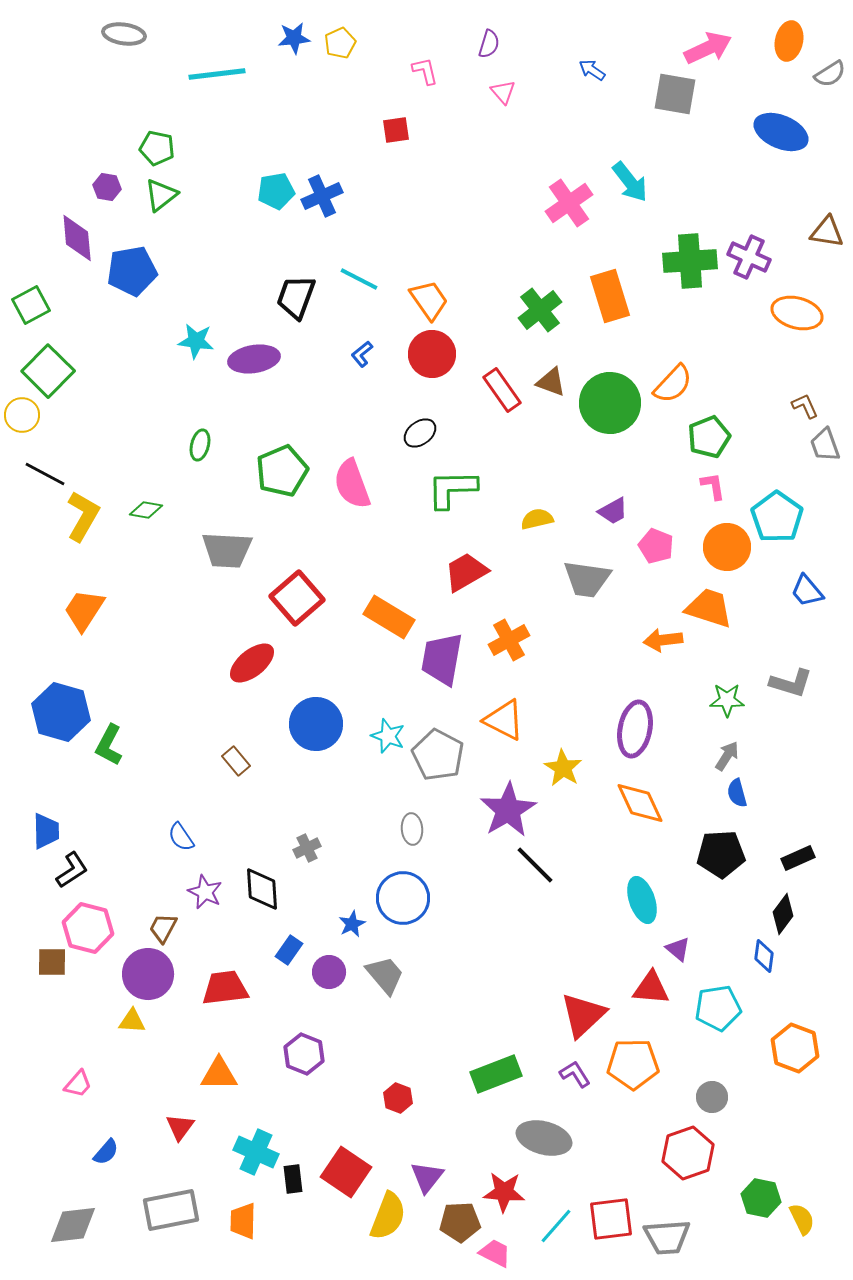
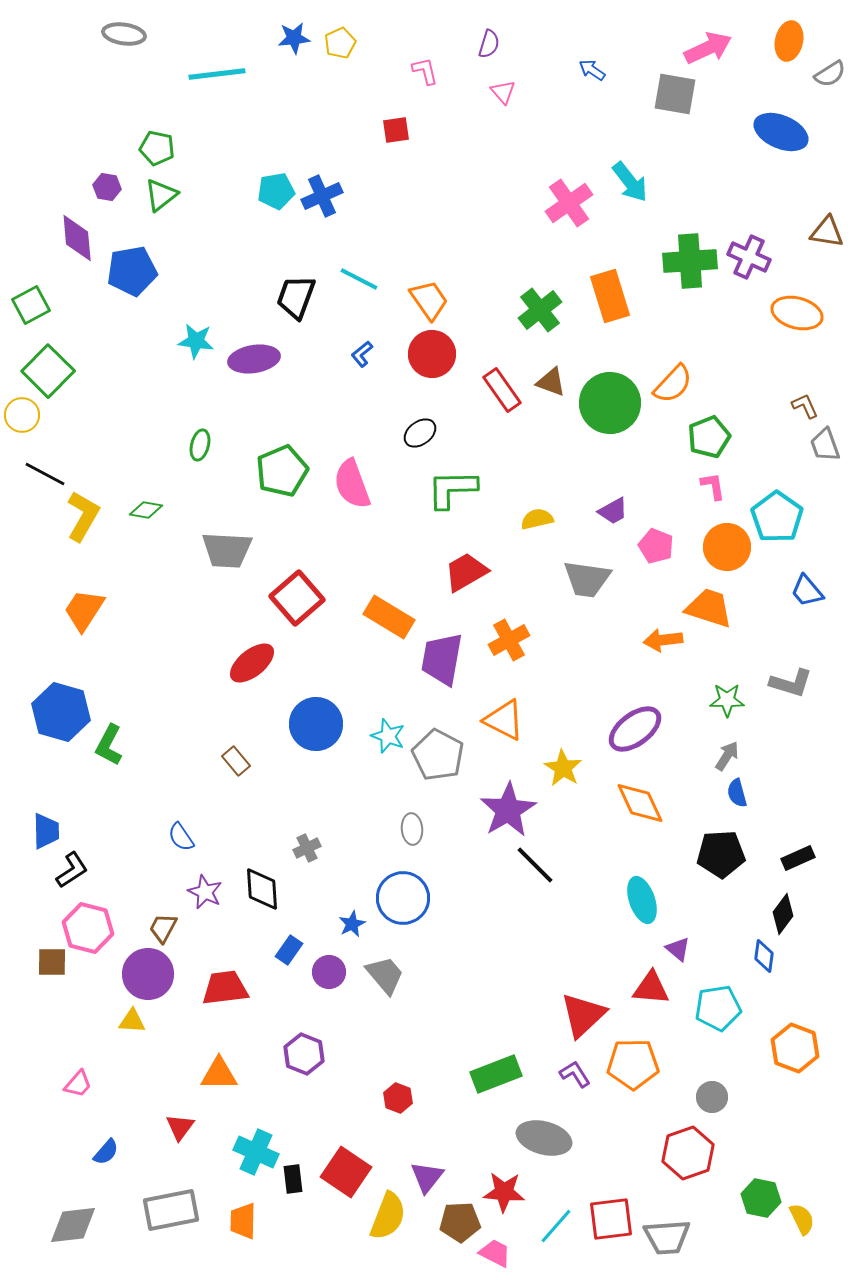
purple ellipse at (635, 729): rotated 42 degrees clockwise
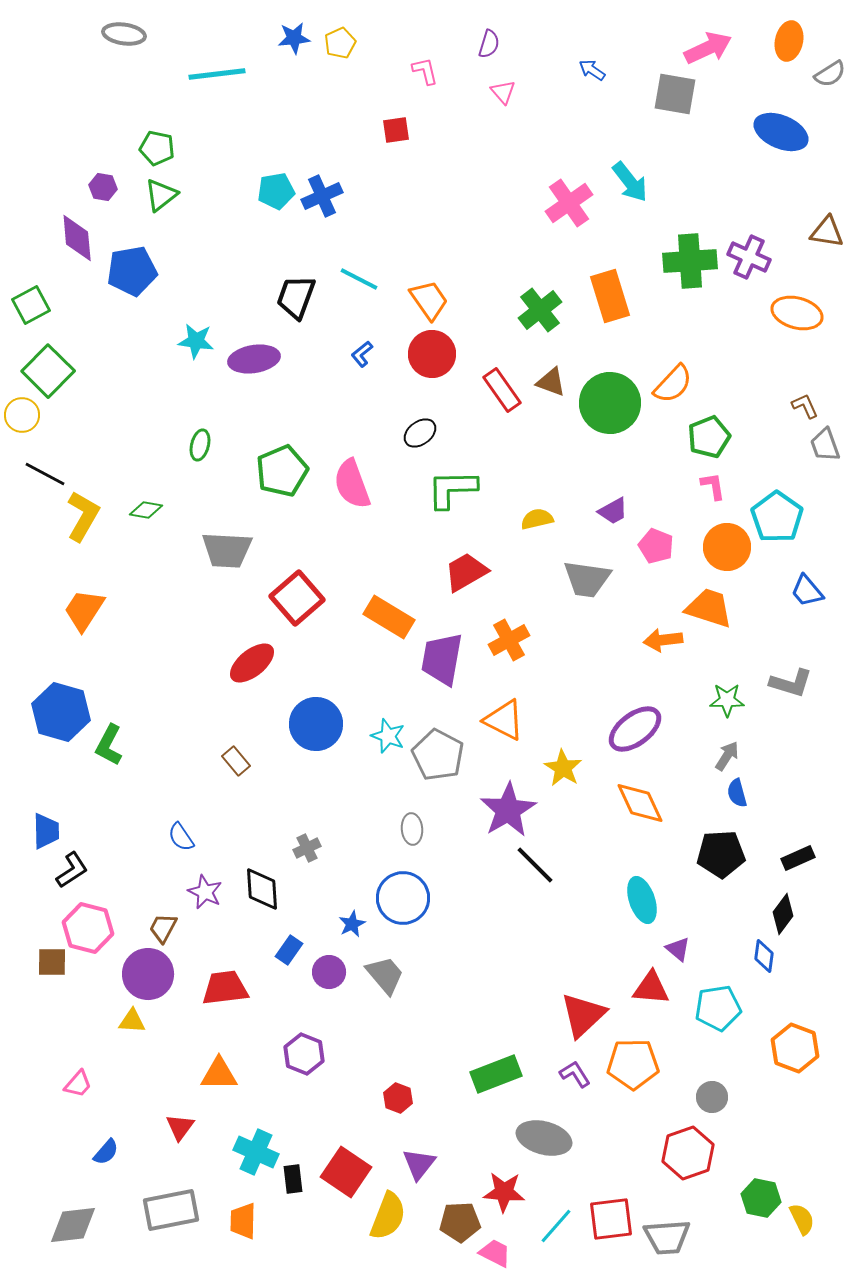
purple hexagon at (107, 187): moved 4 px left
purple triangle at (427, 1177): moved 8 px left, 13 px up
